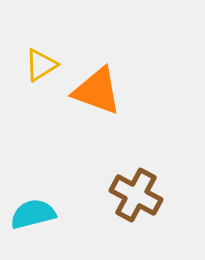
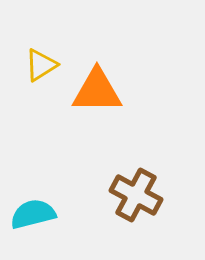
orange triangle: rotated 20 degrees counterclockwise
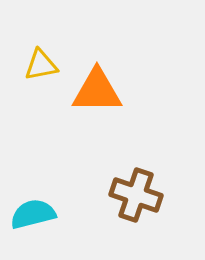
yellow triangle: rotated 21 degrees clockwise
brown cross: rotated 9 degrees counterclockwise
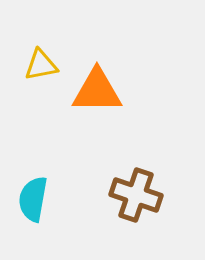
cyan semicircle: moved 15 px up; rotated 66 degrees counterclockwise
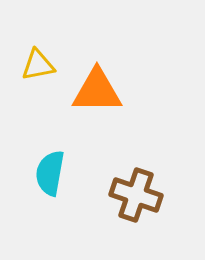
yellow triangle: moved 3 px left
cyan semicircle: moved 17 px right, 26 px up
